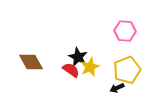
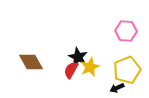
pink hexagon: moved 1 px right
red semicircle: rotated 96 degrees counterclockwise
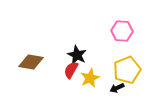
pink hexagon: moved 4 px left
black star: moved 1 px left, 2 px up
brown diamond: rotated 50 degrees counterclockwise
yellow star: moved 11 px down
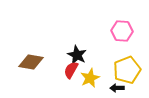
black arrow: rotated 24 degrees clockwise
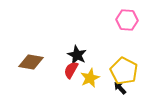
pink hexagon: moved 5 px right, 11 px up
yellow pentagon: moved 3 px left, 1 px down; rotated 24 degrees counterclockwise
black arrow: moved 3 px right; rotated 48 degrees clockwise
